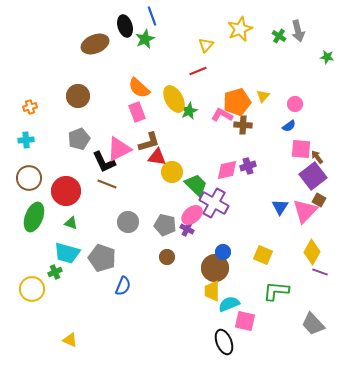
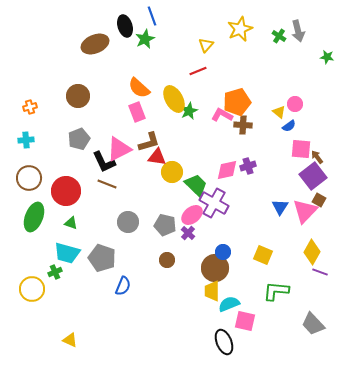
yellow triangle at (263, 96): moved 16 px right, 16 px down; rotated 32 degrees counterclockwise
purple cross at (187, 229): moved 1 px right, 4 px down; rotated 16 degrees clockwise
brown circle at (167, 257): moved 3 px down
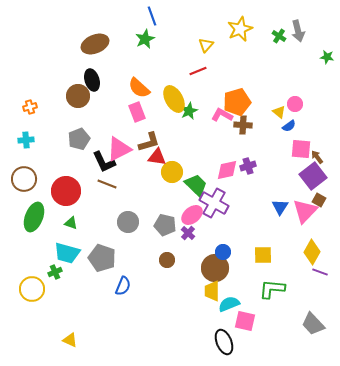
black ellipse at (125, 26): moved 33 px left, 54 px down
brown circle at (29, 178): moved 5 px left, 1 px down
yellow square at (263, 255): rotated 24 degrees counterclockwise
green L-shape at (276, 291): moved 4 px left, 2 px up
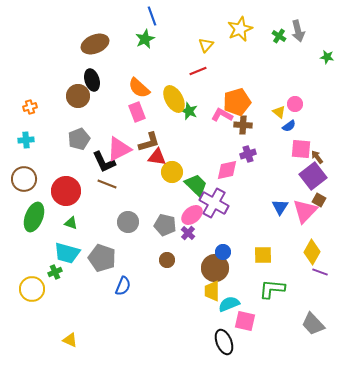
green star at (189, 111): rotated 24 degrees counterclockwise
purple cross at (248, 166): moved 12 px up
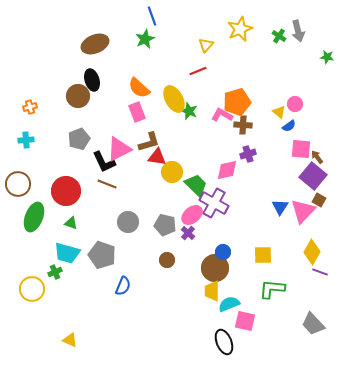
purple square at (313, 176): rotated 12 degrees counterclockwise
brown circle at (24, 179): moved 6 px left, 5 px down
pink triangle at (305, 211): moved 2 px left
gray pentagon at (102, 258): moved 3 px up
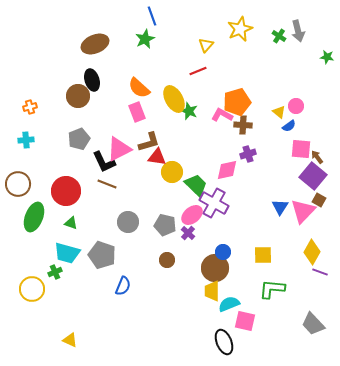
pink circle at (295, 104): moved 1 px right, 2 px down
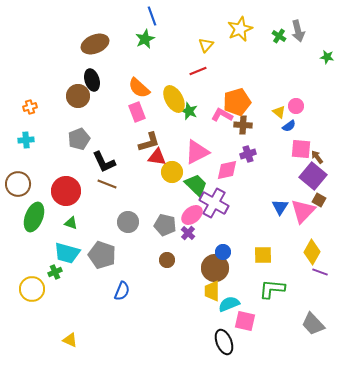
pink triangle at (119, 149): moved 78 px right, 3 px down
blue semicircle at (123, 286): moved 1 px left, 5 px down
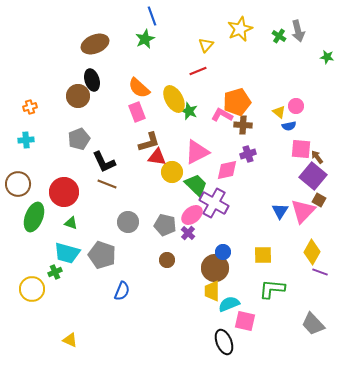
blue semicircle at (289, 126): rotated 24 degrees clockwise
red circle at (66, 191): moved 2 px left, 1 px down
blue triangle at (280, 207): moved 4 px down
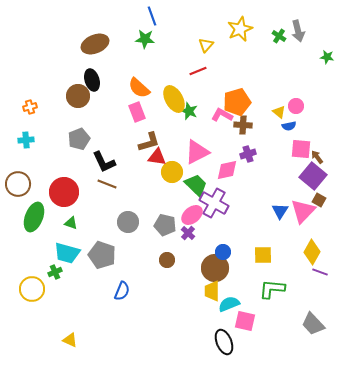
green star at (145, 39): rotated 30 degrees clockwise
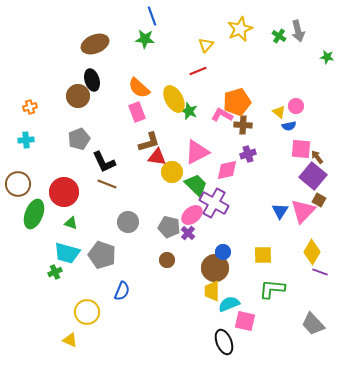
green ellipse at (34, 217): moved 3 px up
gray pentagon at (165, 225): moved 4 px right, 2 px down
yellow circle at (32, 289): moved 55 px right, 23 px down
